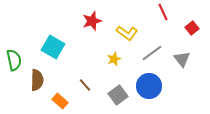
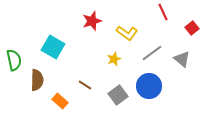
gray triangle: rotated 12 degrees counterclockwise
brown line: rotated 16 degrees counterclockwise
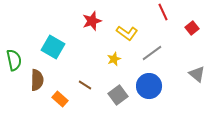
gray triangle: moved 15 px right, 15 px down
orange rectangle: moved 2 px up
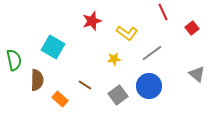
yellow star: rotated 16 degrees clockwise
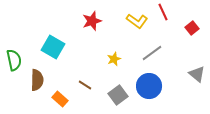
yellow L-shape: moved 10 px right, 12 px up
yellow star: rotated 16 degrees counterclockwise
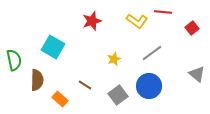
red line: rotated 60 degrees counterclockwise
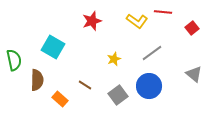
gray triangle: moved 3 px left
